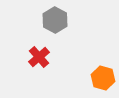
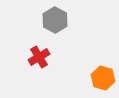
red cross: rotated 10 degrees clockwise
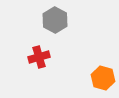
red cross: rotated 15 degrees clockwise
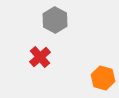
red cross: moved 1 px right; rotated 25 degrees counterclockwise
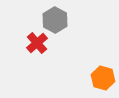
red cross: moved 3 px left, 14 px up
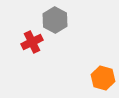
red cross: moved 5 px left, 1 px up; rotated 15 degrees clockwise
